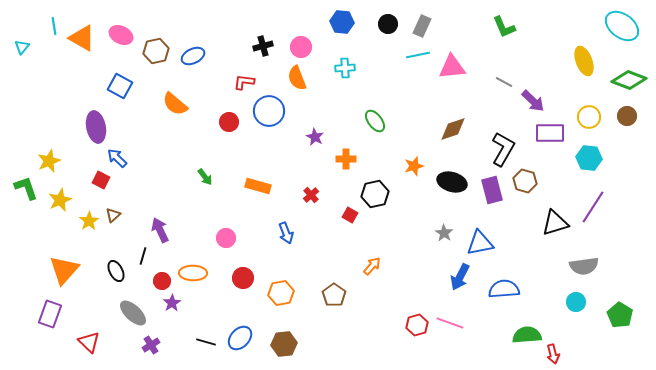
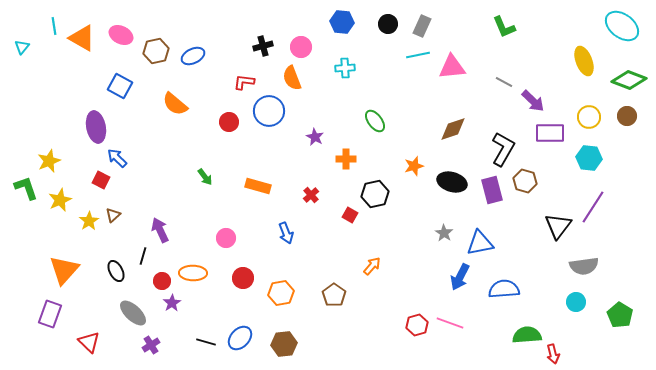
orange semicircle at (297, 78): moved 5 px left
black triangle at (555, 223): moved 3 px right, 3 px down; rotated 36 degrees counterclockwise
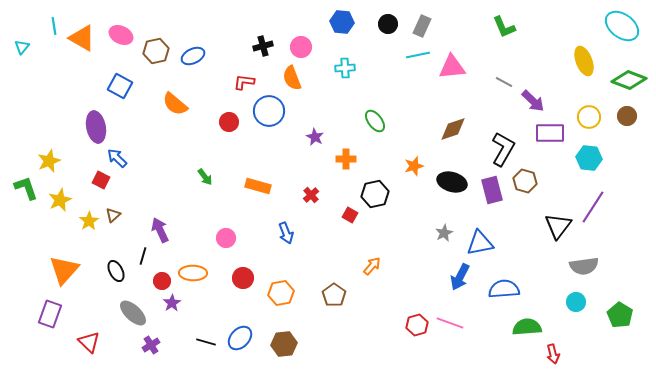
gray star at (444, 233): rotated 12 degrees clockwise
green semicircle at (527, 335): moved 8 px up
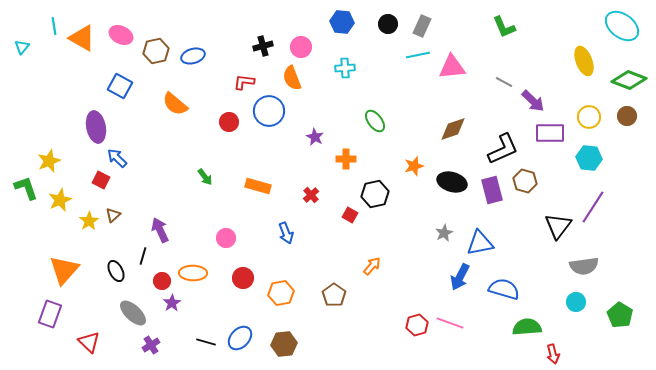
blue ellipse at (193, 56): rotated 10 degrees clockwise
black L-shape at (503, 149): rotated 36 degrees clockwise
blue semicircle at (504, 289): rotated 20 degrees clockwise
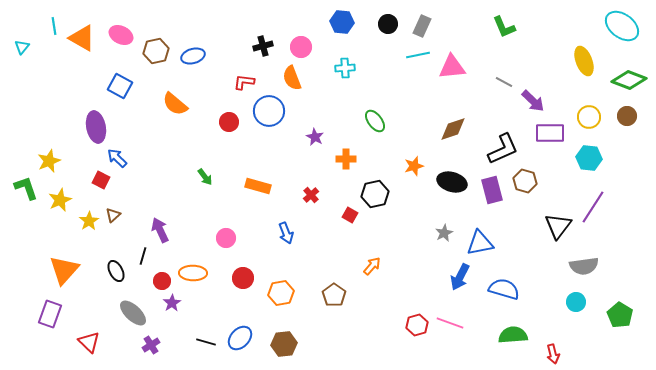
green semicircle at (527, 327): moved 14 px left, 8 px down
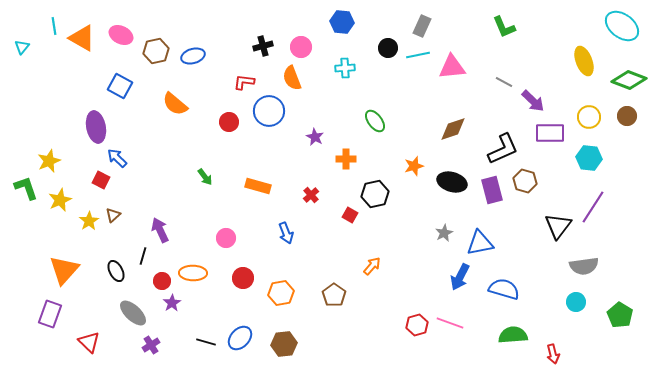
black circle at (388, 24): moved 24 px down
